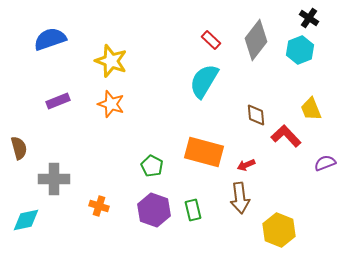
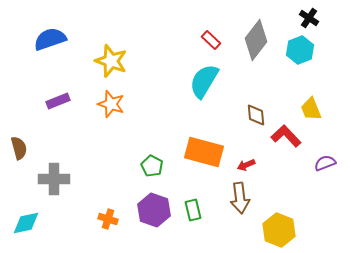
orange cross: moved 9 px right, 13 px down
cyan diamond: moved 3 px down
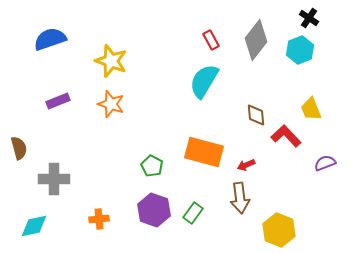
red rectangle: rotated 18 degrees clockwise
green rectangle: moved 3 px down; rotated 50 degrees clockwise
orange cross: moved 9 px left; rotated 24 degrees counterclockwise
cyan diamond: moved 8 px right, 3 px down
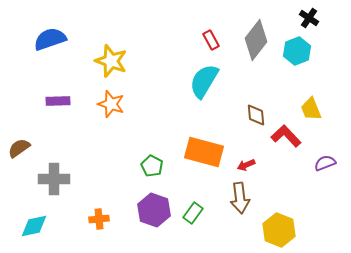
cyan hexagon: moved 3 px left, 1 px down
purple rectangle: rotated 20 degrees clockwise
brown semicircle: rotated 110 degrees counterclockwise
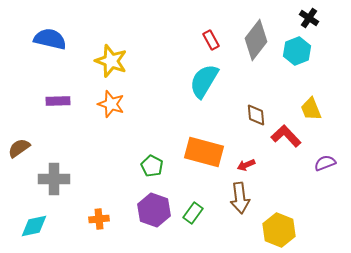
blue semicircle: rotated 32 degrees clockwise
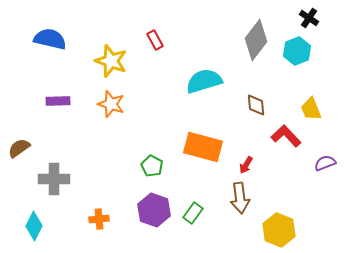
red rectangle: moved 56 px left
cyan semicircle: rotated 42 degrees clockwise
brown diamond: moved 10 px up
orange rectangle: moved 1 px left, 5 px up
red arrow: rotated 36 degrees counterclockwise
cyan diamond: rotated 52 degrees counterclockwise
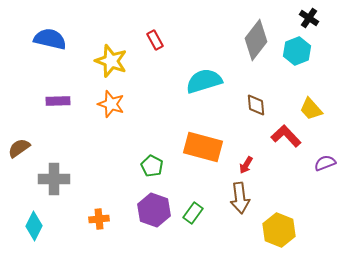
yellow trapezoid: rotated 20 degrees counterclockwise
